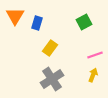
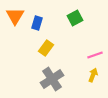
green square: moved 9 px left, 4 px up
yellow rectangle: moved 4 px left
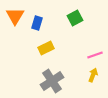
yellow rectangle: rotated 28 degrees clockwise
gray cross: moved 2 px down
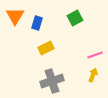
gray cross: rotated 15 degrees clockwise
